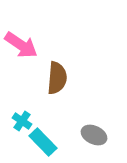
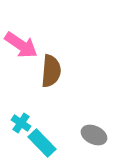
brown semicircle: moved 6 px left, 7 px up
cyan cross: moved 1 px left, 2 px down
cyan rectangle: moved 1 px left, 1 px down
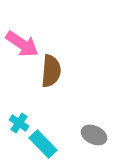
pink arrow: moved 1 px right, 1 px up
cyan cross: moved 2 px left
cyan rectangle: moved 1 px right, 1 px down
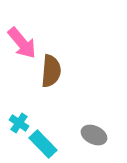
pink arrow: moved 1 px up; rotated 16 degrees clockwise
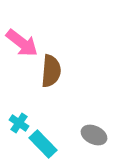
pink arrow: rotated 12 degrees counterclockwise
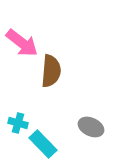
cyan cross: moved 1 px left; rotated 18 degrees counterclockwise
gray ellipse: moved 3 px left, 8 px up
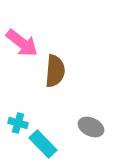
brown semicircle: moved 4 px right
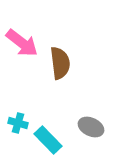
brown semicircle: moved 5 px right, 8 px up; rotated 12 degrees counterclockwise
cyan rectangle: moved 5 px right, 4 px up
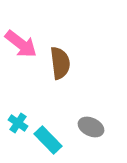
pink arrow: moved 1 px left, 1 px down
cyan cross: rotated 18 degrees clockwise
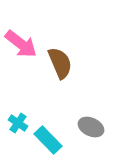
brown semicircle: rotated 16 degrees counterclockwise
